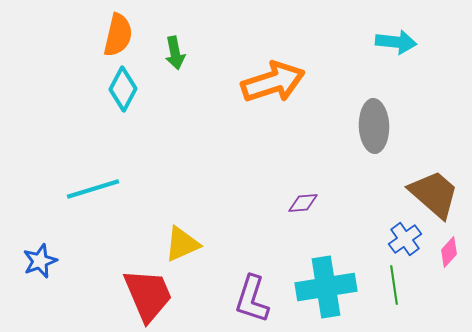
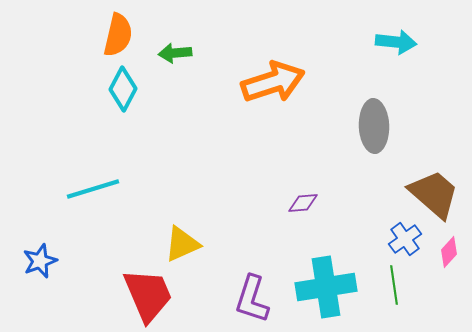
green arrow: rotated 96 degrees clockwise
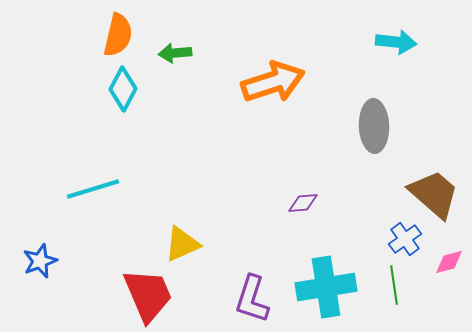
pink diamond: moved 10 px down; rotated 32 degrees clockwise
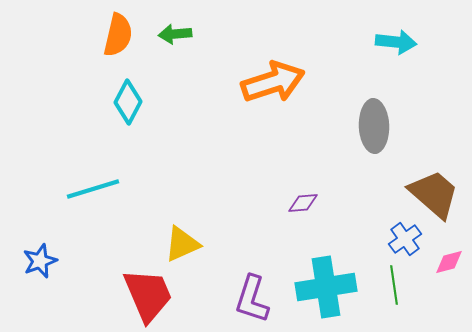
green arrow: moved 19 px up
cyan diamond: moved 5 px right, 13 px down
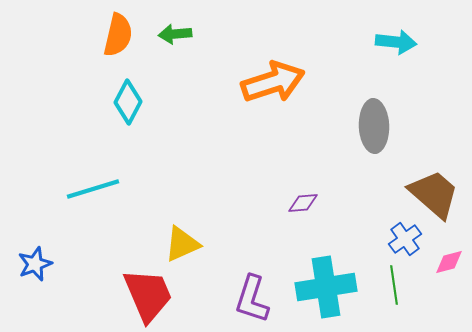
blue star: moved 5 px left, 3 px down
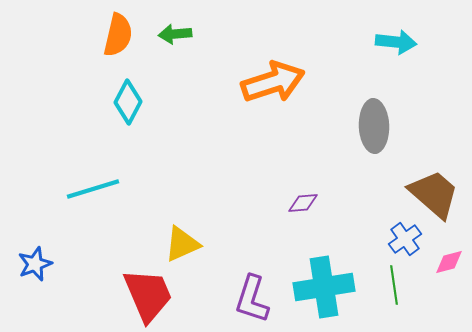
cyan cross: moved 2 px left
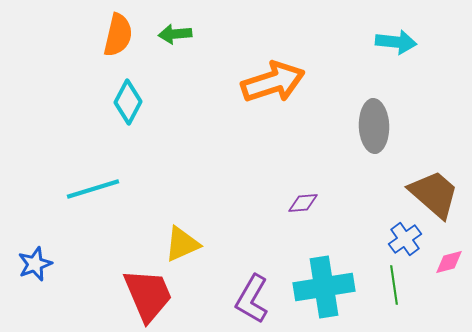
purple L-shape: rotated 12 degrees clockwise
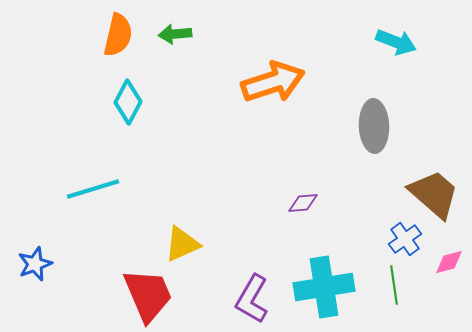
cyan arrow: rotated 15 degrees clockwise
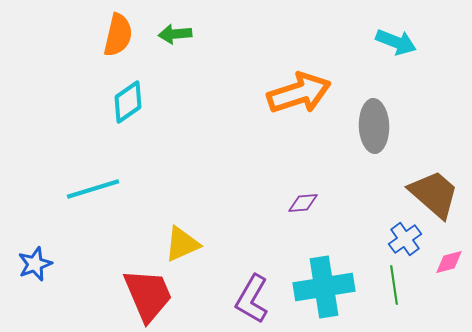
orange arrow: moved 26 px right, 11 px down
cyan diamond: rotated 27 degrees clockwise
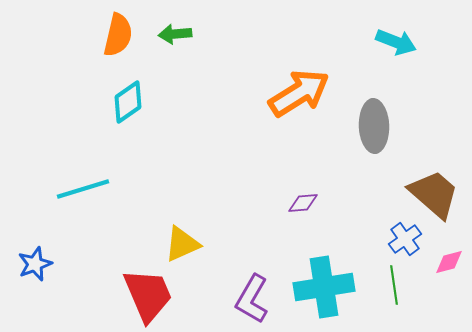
orange arrow: rotated 14 degrees counterclockwise
cyan line: moved 10 px left
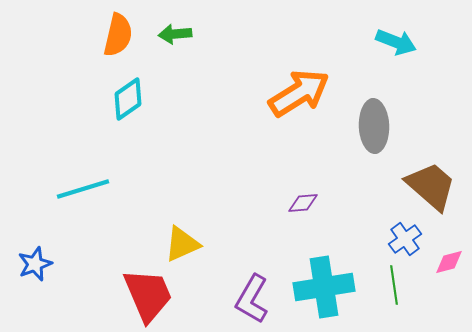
cyan diamond: moved 3 px up
brown trapezoid: moved 3 px left, 8 px up
